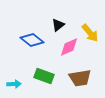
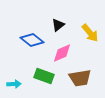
pink diamond: moved 7 px left, 6 px down
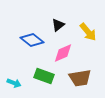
yellow arrow: moved 2 px left, 1 px up
pink diamond: moved 1 px right
cyan arrow: moved 1 px up; rotated 24 degrees clockwise
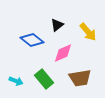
black triangle: moved 1 px left
green rectangle: moved 3 px down; rotated 30 degrees clockwise
cyan arrow: moved 2 px right, 2 px up
